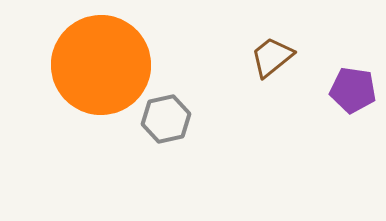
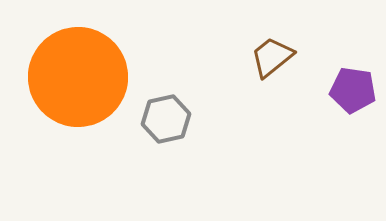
orange circle: moved 23 px left, 12 px down
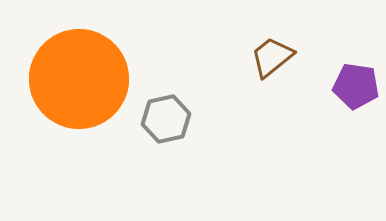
orange circle: moved 1 px right, 2 px down
purple pentagon: moved 3 px right, 4 px up
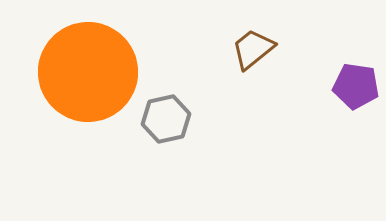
brown trapezoid: moved 19 px left, 8 px up
orange circle: moved 9 px right, 7 px up
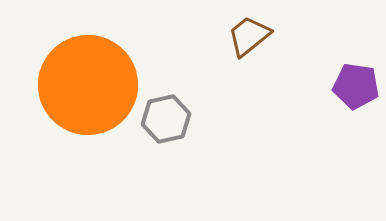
brown trapezoid: moved 4 px left, 13 px up
orange circle: moved 13 px down
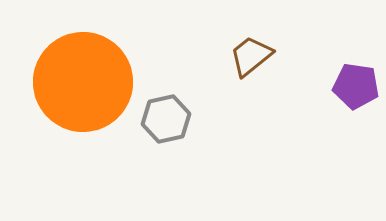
brown trapezoid: moved 2 px right, 20 px down
orange circle: moved 5 px left, 3 px up
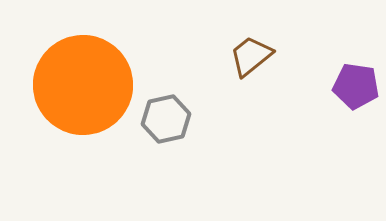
orange circle: moved 3 px down
